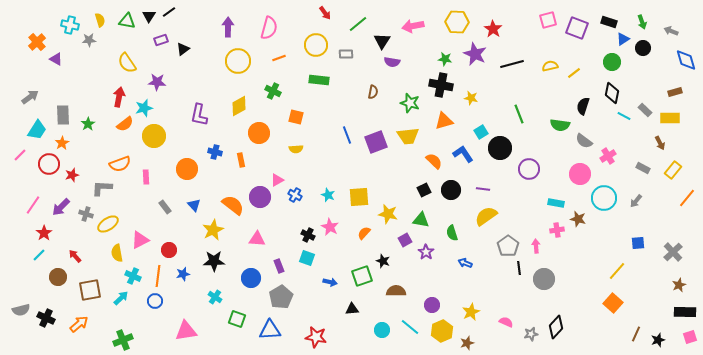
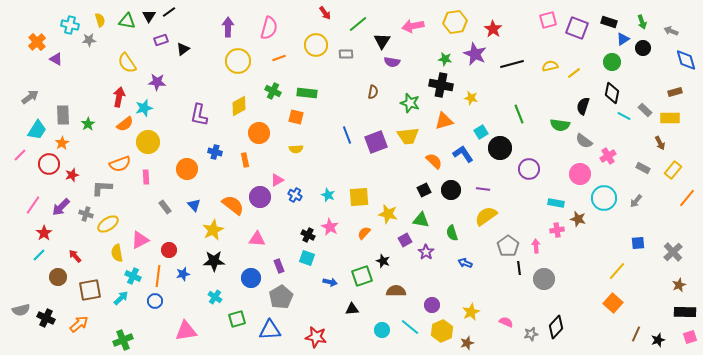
yellow hexagon at (457, 22): moved 2 px left; rotated 10 degrees counterclockwise
green rectangle at (319, 80): moved 12 px left, 13 px down
yellow circle at (154, 136): moved 6 px left, 6 px down
orange rectangle at (241, 160): moved 4 px right
green square at (237, 319): rotated 36 degrees counterclockwise
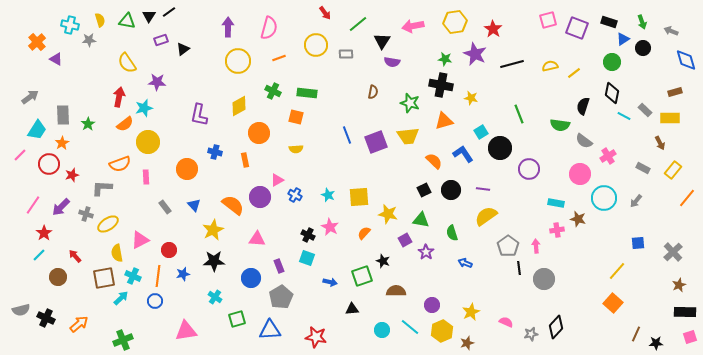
brown square at (90, 290): moved 14 px right, 12 px up
black star at (658, 340): moved 2 px left, 3 px down; rotated 16 degrees clockwise
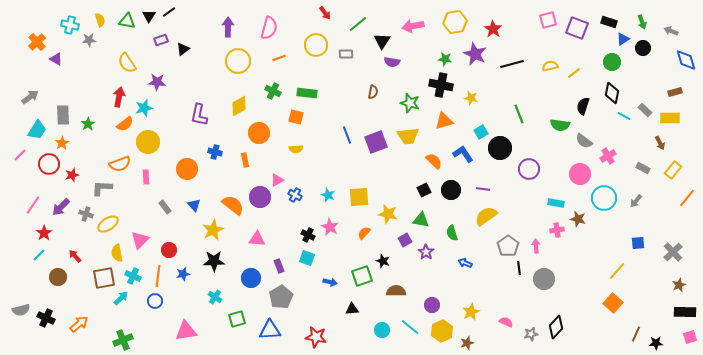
pink triangle at (140, 240): rotated 18 degrees counterclockwise
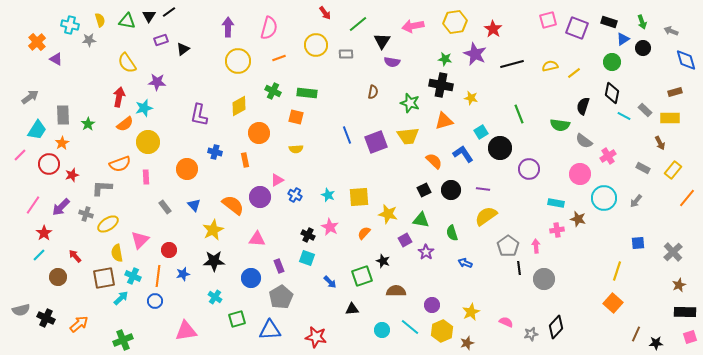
yellow line at (617, 271): rotated 24 degrees counterclockwise
blue arrow at (330, 282): rotated 32 degrees clockwise
